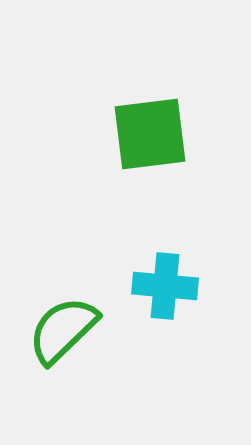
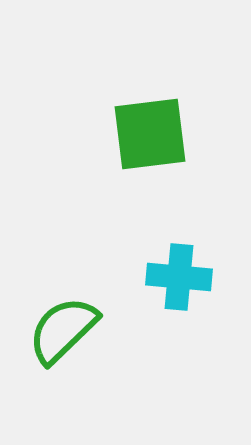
cyan cross: moved 14 px right, 9 px up
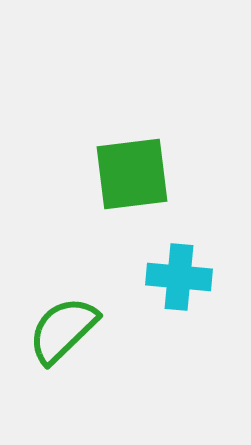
green square: moved 18 px left, 40 px down
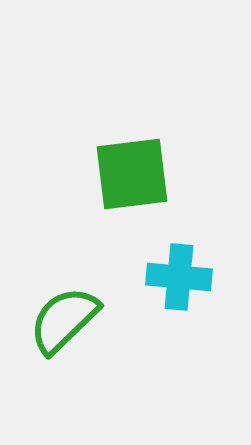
green semicircle: moved 1 px right, 10 px up
